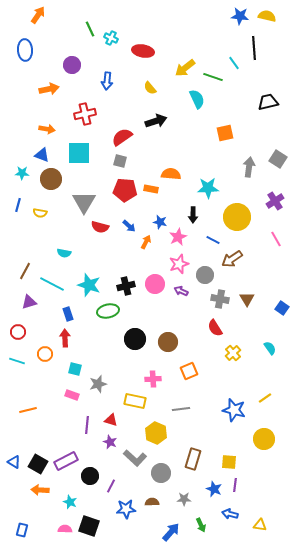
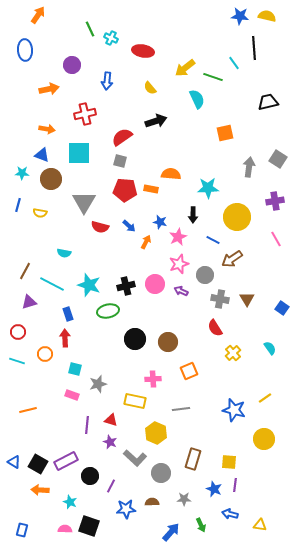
purple cross at (275, 201): rotated 24 degrees clockwise
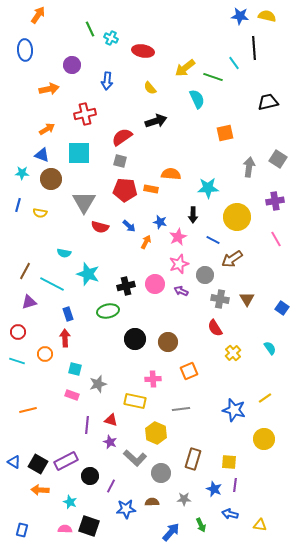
orange arrow at (47, 129): rotated 42 degrees counterclockwise
cyan star at (89, 285): moved 1 px left, 11 px up
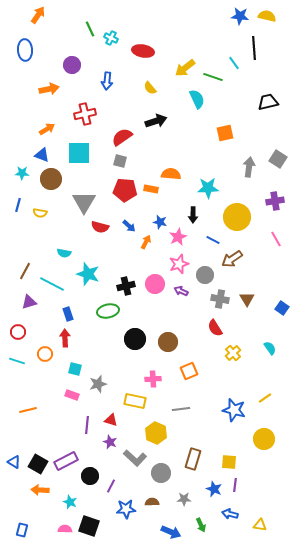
blue arrow at (171, 532): rotated 72 degrees clockwise
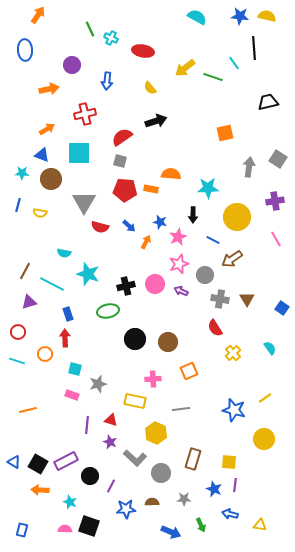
cyan semicircle at (197, 99): moved 82 px up; rotated 36 degrees counterclockwise
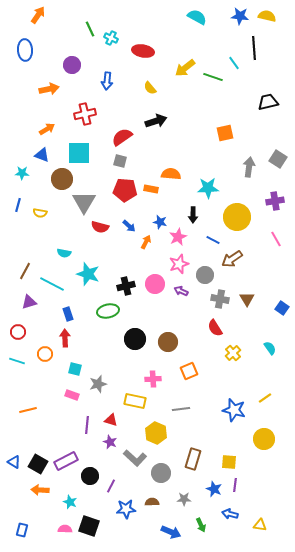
brown circle at (51, 179): moved 11 px right
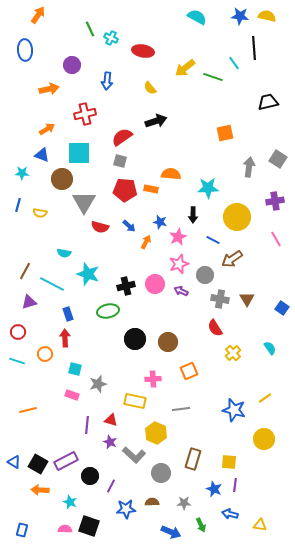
gray L-shape at (135, 458): moved 1 px left, 3 px up
gray star at (184, 499): moved 4 px down
